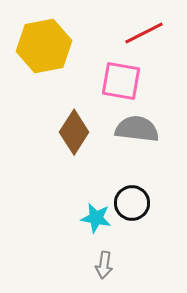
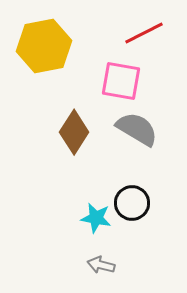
gray semicircle: rotated 24 degrees clockwise
gray arrow: moved 3 px left; rotated 96 degrees clockwise
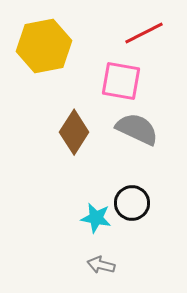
gray semicircle: rotated 6 degrees counterclockwise
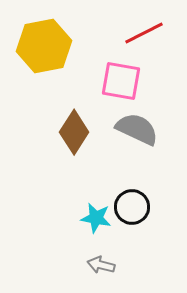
black circle: moved 4 px down
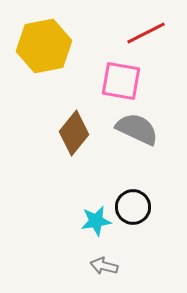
red line: moved 2 px right
brown diamond: moved 1 px down; rotated 6 degrees clockwise
black circle: moved 1 px right
cyan star: moved 3 px down; rotated 20 degrees counterclockwise
gray arrow: moved 3 px right, 1 px down
